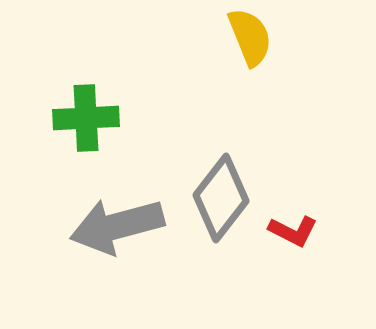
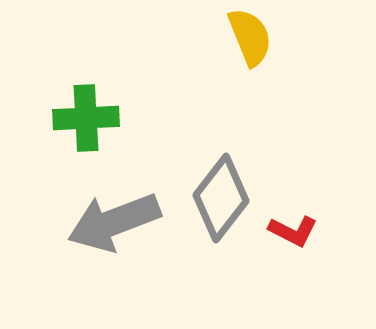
gray arrow: moved 3 px left, 4 px up; rotated 6 degrees counterclockwise
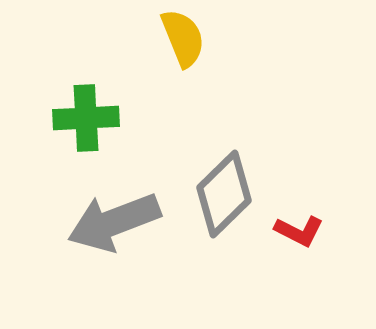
yellow semicircle: moved 67 px left, 1 px down
gray diamond: moved 3 px right, 4 px up; rotated 8 degrees clockwise
red L-shape: moved 6 px right
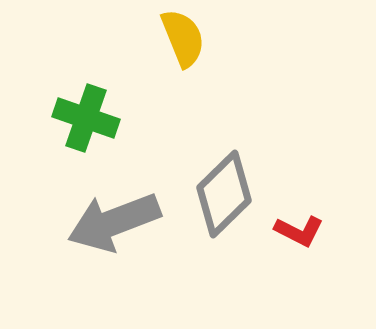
green cross: rotated 22 degrees clockwise
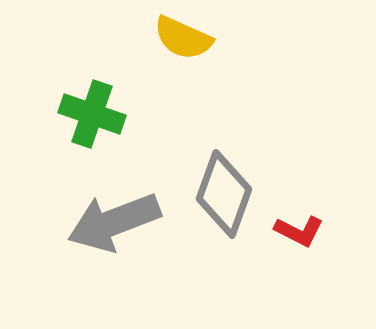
yellow semicircle: rotated 136 degrees clockwise
green cross: moved 6 px right, 4 px up
gray diamond: rotated 26 degrees counterclockwise
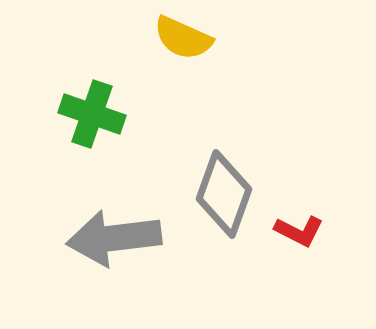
gray arrow: moved 16 px down; rotated 14 degrees clockwise
